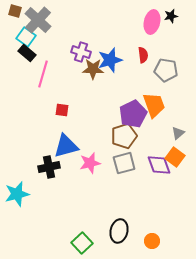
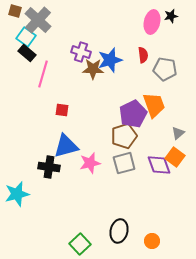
gray pentagon: moved 1 px left, 1 px up
black cross: rotated 20 degrees clockwise
green square: moved 2 px left, 1 px down
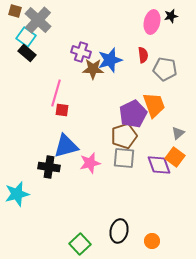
pink line: moved 13 px right, 19 px down
gray square: moved 5 px up; rotated 20 degrees clockwise
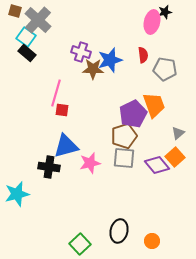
black star: moved 6 px left, 4 px up
orange square: rotated 12 degrees clockwise
purple diamond: moved 2 px left; rotated 20 degrees counterclockwise
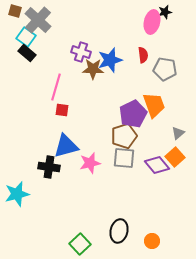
pink line: moved 6 px up
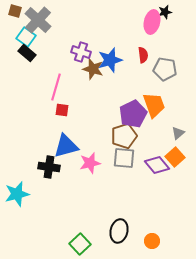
brown star: rotated 15 degrees clockwise
